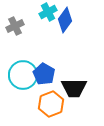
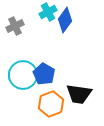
black trapezoid: moved 5 px right, 6 px down; rotated 8 degrees clockwise
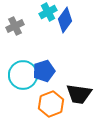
blue pentagon: moved 3 px up; rotated 25 degrees clockwise
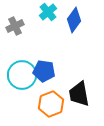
cyan cross: rotated 12 degrees counterclockwise
blue diamond: moved 9 px right
blue pentagon: rotated 25 degrees clockwise
cyan circle: moved 1 px left
black trapezoid: rotated 72 degrees clockwise
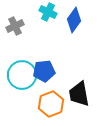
cyan cross: rotated 24 degrees counterclockwise
blue pentagon: rotated 15 degrees counterclockwise
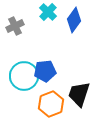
cyan cross: rotated 18 degrees clockwise
blue pentagon: moved 1 px right
cyan circle: moved 2 px right, 1 px down
black trapezoid: rotated 28 degrees clockwise
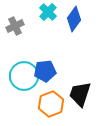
blue diamond: moved 1 px up
black trapezoid: moved 1 px right
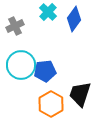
cyan circle: moved 3 px left, 11 px up
orange hexagon: rotated 10 degrees counterclockwise
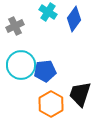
cyan cross: rotated 12 degrees counterclockwise
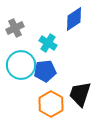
cyan cross: moved 31 px down
blue diamond: rotated 20 degrees clockwise
gray cross: moved 2 px down
